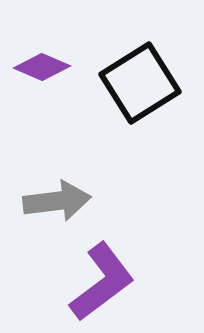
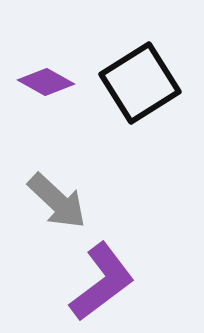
purple diamond: moved 4 px right, 15 px down; rotated 6 degrees clockwise
gray arrow: rotated 50 degrees clockwise
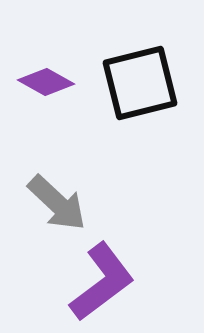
black square: rotated 18 degrees clockwise
gray arrow: moved 2 px down
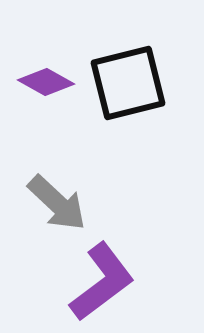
black square: moved 12 px left
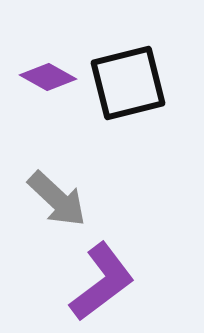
purple diamond: moved 2 px right, 5 px up
gray arrow: moved 4 px up
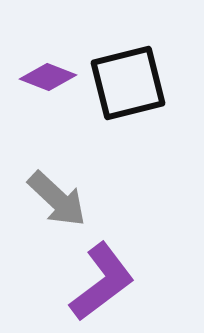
purple diamond: rotated 8 degrees counterclockwise
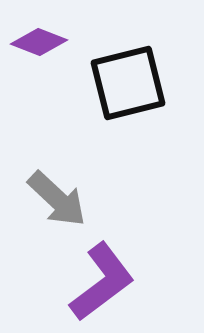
purple diamond: moved 9 px left, 35 px up
